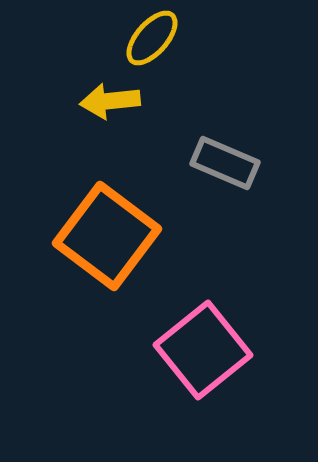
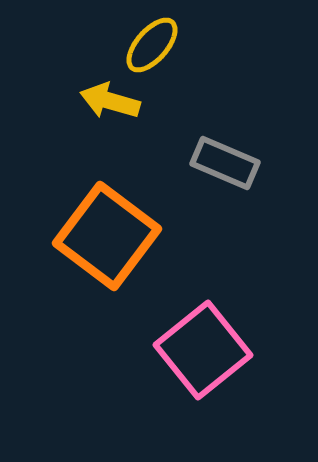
yellow ellipse: moved 7 px down
yellow arrow: rotated 22 degrees clockwise
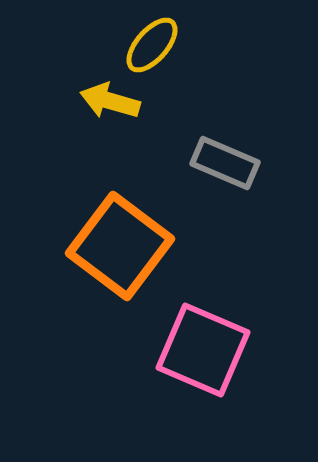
orange square: moved 13 px right, 10 px down
pink square: rotated 28 degrees counterclockwise
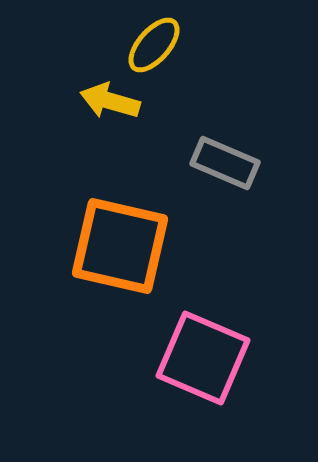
yellow ellipse: moved 2 px right
orange square: rotated 24 degrees counterclockwise
pink square: moved 8 px down
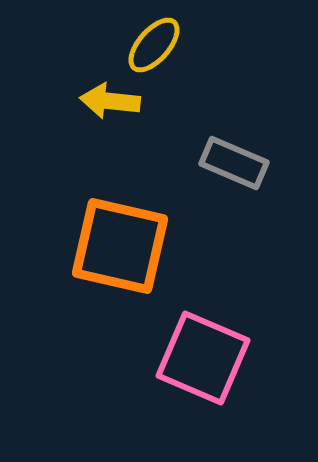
yellow arrow: rotated 10 degrees counterclockwise
gray rectangle: moved 9 px right
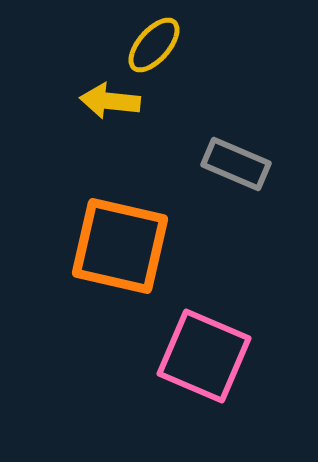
gray rectangle: moved 2 px right, 1 px down
pink square: moved 1 px right, 2 px up
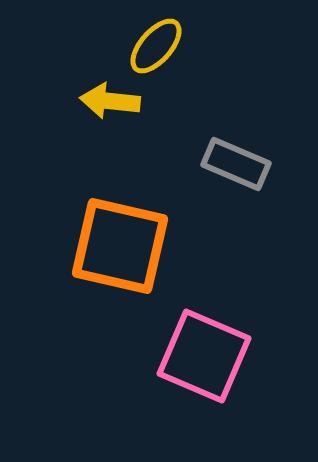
yellow ellipse: moved 2 px right, 1 px down
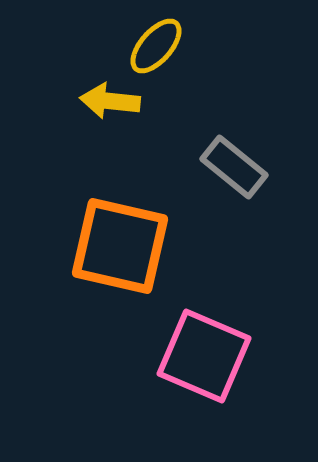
gray rectangle: moved 2 px left, 3 px down; rotated 16 degrees clockwise
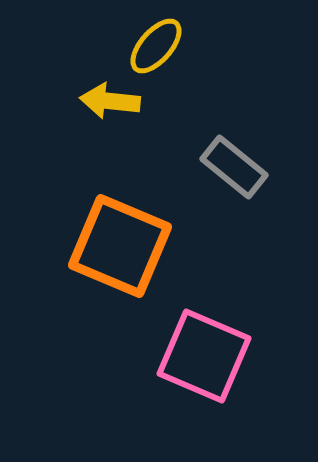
orange square: rotated 10 degrees clockwise
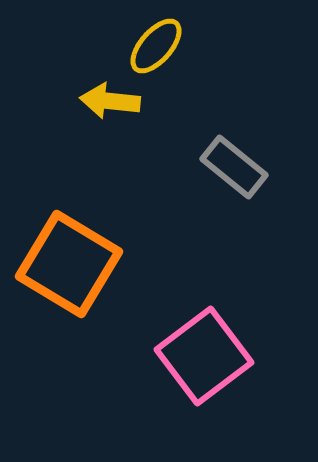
orange square: moved 51 px left, 18 px down; rotated 8 degrees clockwise
pink square: rotated 30 degrees clockwise
